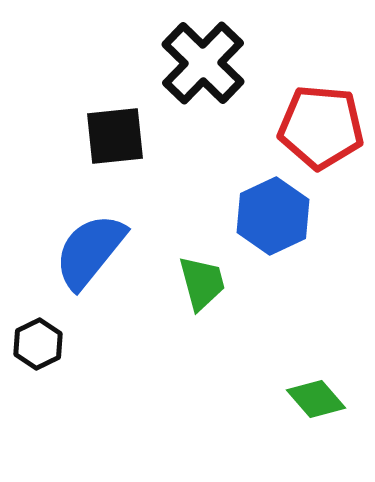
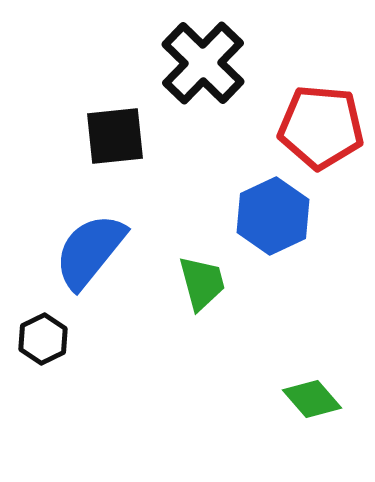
black hexagon: moved 5 px right, 5 px up
green diamond: moved 4 px left
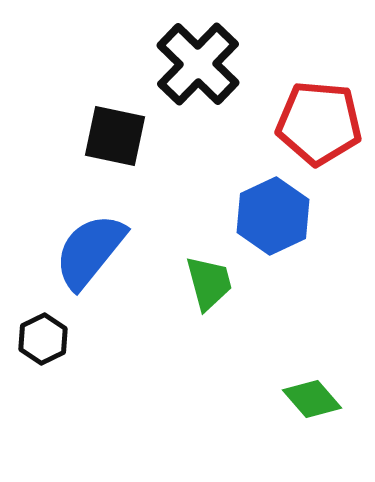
black cross: moved 5 px left, 1 px down
red pentagon: moved 2 px left, 4 px up
black square: rotated 18 degrees clockwise
green trapezoid: moved 7 px right
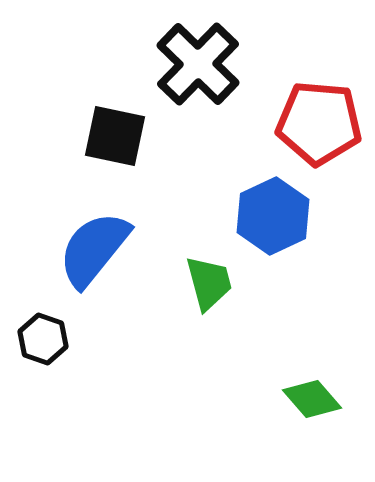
blue semicircle: moved 4 px right, 2 px up
black hexagon: rotated 15 degrees counterclockwise
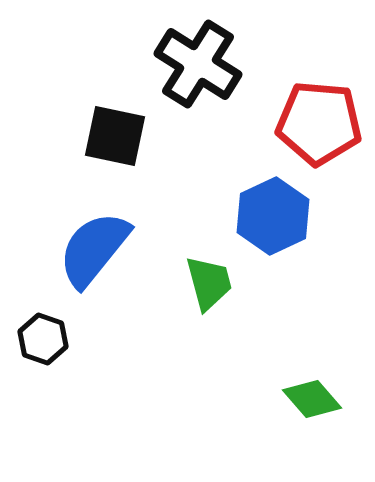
black cross: rotated 12 degrees counterclockwise
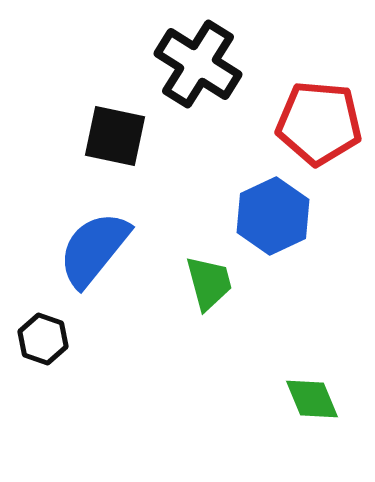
green diamond: rotated 18 degrees clockwise
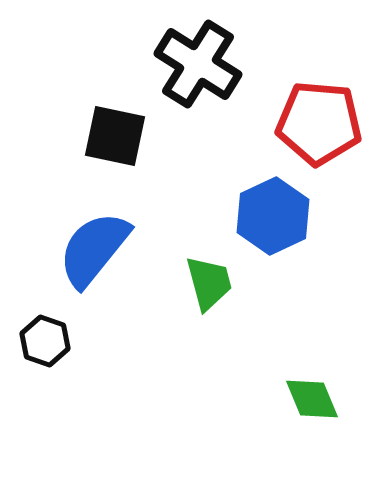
black hexagon: moved 2 px right, 2 px down
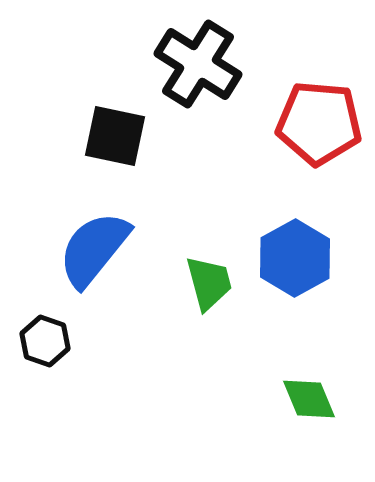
blue hexagon: moved 22 px right, 42 px down; rotated 4 degrees counterclockwise
green diamond: moved 3 px left
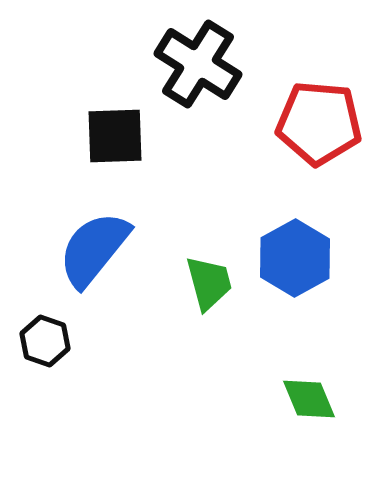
black square: rotated 14 degrees counterclockwise
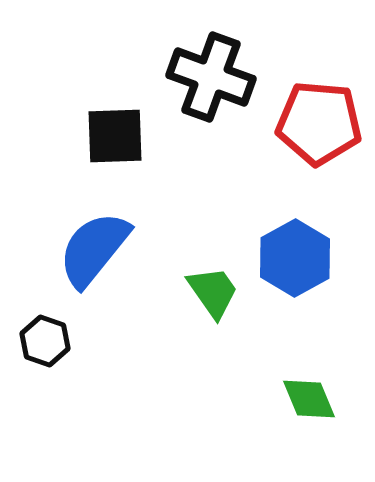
black cross: moved 13 px right, 13 px down; rotated 12 degrees counterclockwise
green trapezoid: moved 4 px right, 9 px down; rotated 20 degrees counterclockwise
